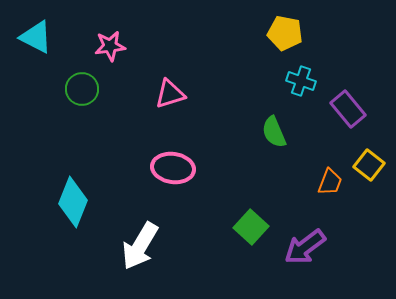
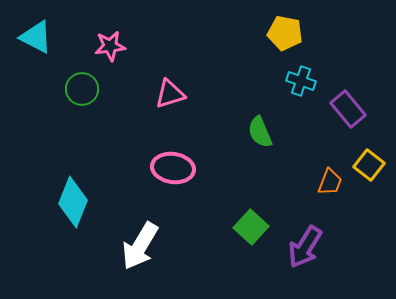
green semicircle: moved 14 px left
purple arrow: rotated 21 degrees counterclockwise
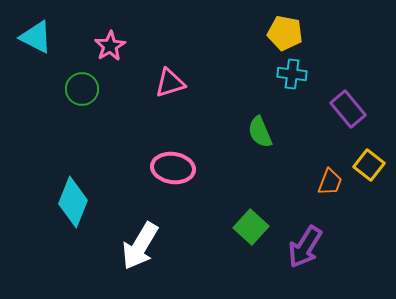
pink star: rotated 24 degrees counterclockwise
cyan cross: moved 9 px left, 7 px up; rotated 12 degrees counterclockwise
pink triangle: moved 11 px up
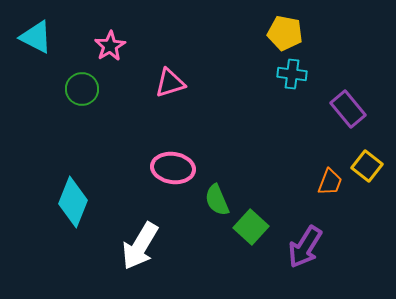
green semicircle: moved 43 px left, 68 px down
yellow square: moved 2 px left, 1 px down
